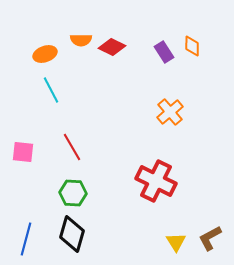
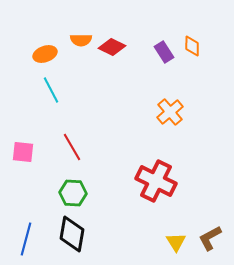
black diamond: rotated 6 degrees counterclockwise
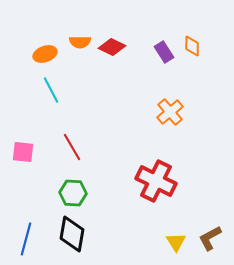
orange semicircle: moved 1 px left, 2 px down
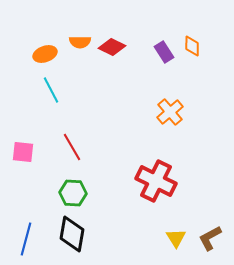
yellow triangle: moved 4 px up
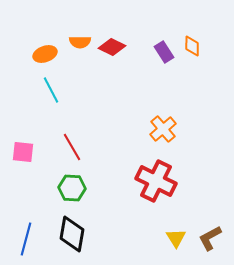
orange cross: moved 7 px left, 17 px down
green hexagon: moved 1 px left, 5 px up
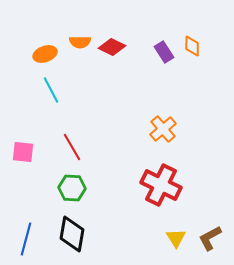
red cross: moved 5 px right, 4 px down
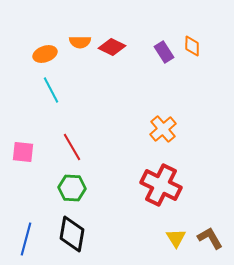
brown L-shape: rotated 88 degrees clockwise
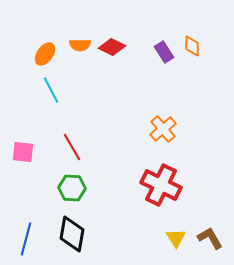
orange semicircle: moved 3 px down
orange ellipse: rotated 35 degrees counterclockwise
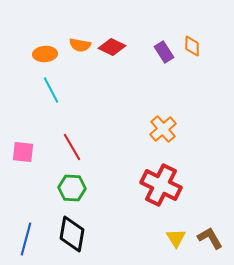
orange semicircle: rotated 10 degrees clockwise
orange ellipse: rotated 50 degrees clockwise
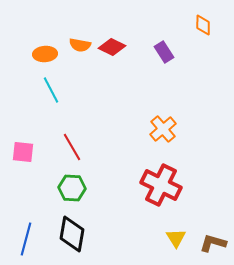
orange diamond: moved 11 px right, 21 px up
brown L-shape: moved 3 px right, 5 px down; rotated 44 degrees counterclockwise
